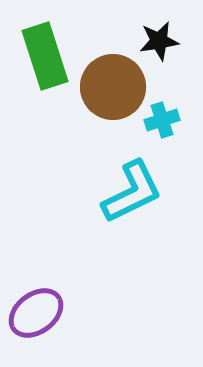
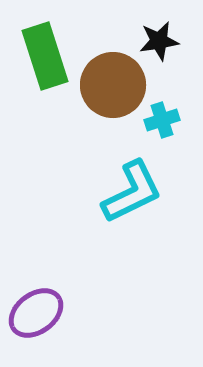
brown circle: moved 2 px up
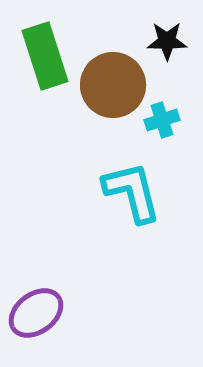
black star: moved 8 px right; rotated 9 degrees clockwise
cyan L-shape: rotated 78 degrees counterclockwise
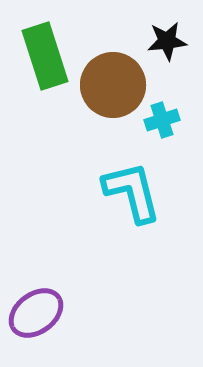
black star: rotated 6 degrees counterclockwise
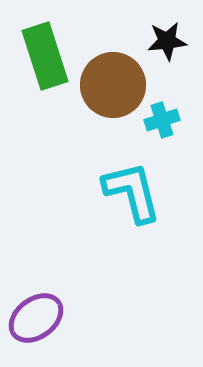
purple ellipse: moved 5 px down
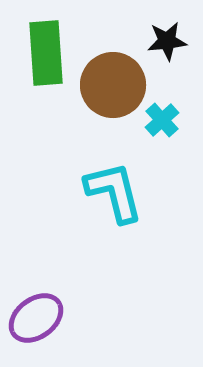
green rectangle: moved 1 px right, 3 px up; rotated 14 degrees clockwise
cyan cross: rotated 24 degrees counterclockwise
cyan L-shape: moved 18 px left
